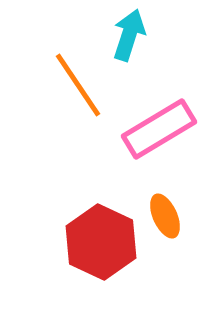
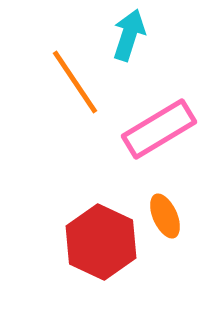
orange line: moved 3 px left, 3 px up
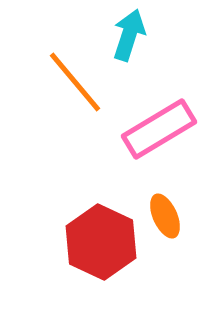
orange line: rotated 6 degrees counterclockwise
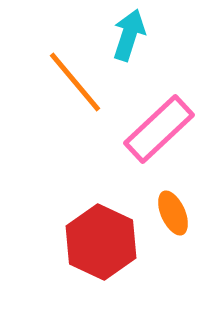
pink rectangle: rotated 12 degrees counterclockwise
orange ellipse: moved 8 px right, 3 px up
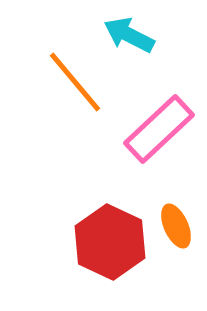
cyan arrow: rotated 81 degrees counterclockwise
orange ellipse: moved 3 px right, 13 px down
red hexagon: moved 9 px right
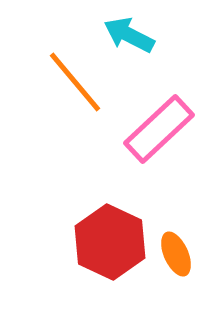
orange ellipse: moved 28 px down
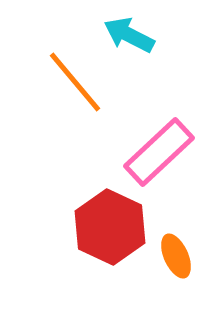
pink rectangle: moved 23 px down
red hexagon: moved 15 px up
orange ellipse: moved 2 px down
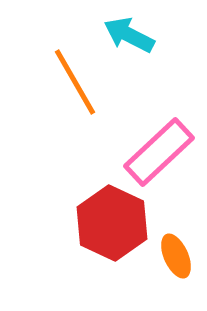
orange line: rotated 10 degrees clockwise
red hexagon: moved 2 px right, 4 px up
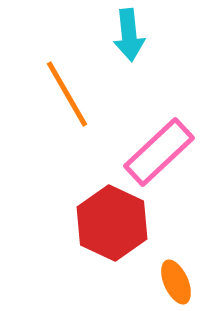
cyan arrow: rotated 123 degrees counterclockwise
orange line: moved 8 px left, 12 px down
orange ellipse: moved 26 px down
